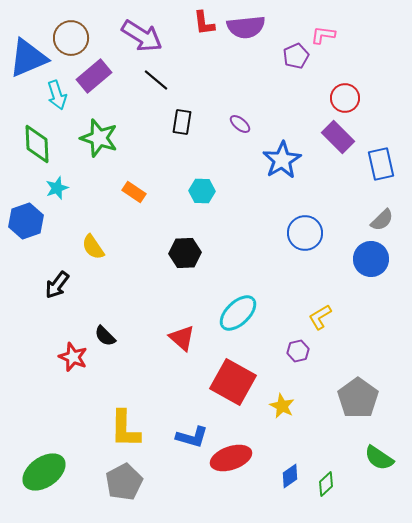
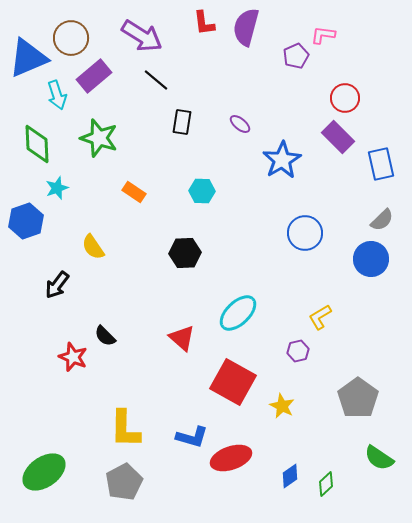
purple semicircle at (246, 27): rotated 111 degrees clockwise
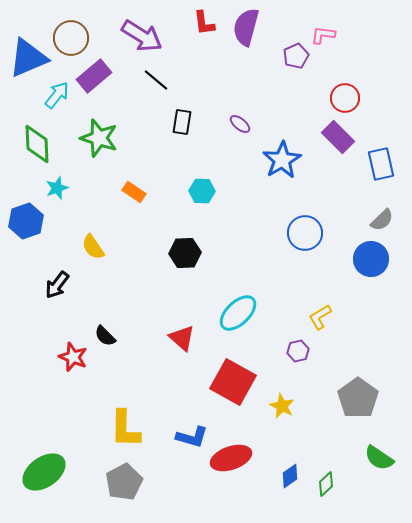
cyan arrow at (57, 95): rotated 124 degrees counterclockwise
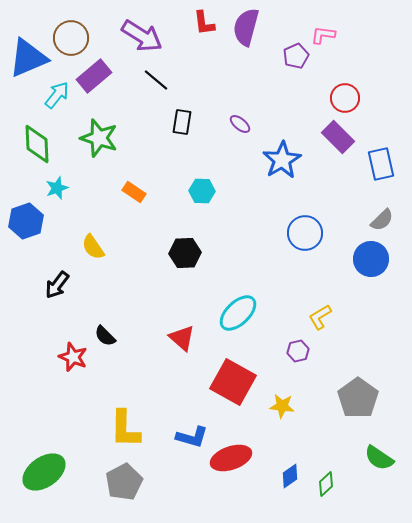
yellow star at (282, 406): rotated 20 degrees counterclockwise
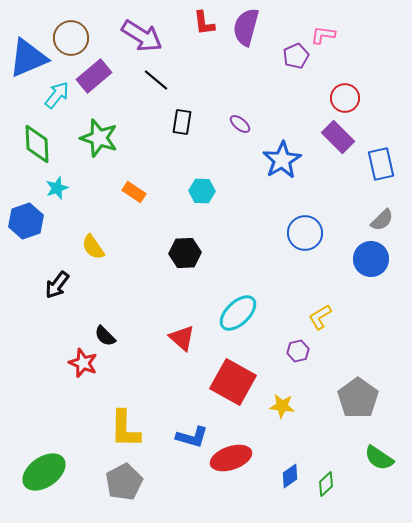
red star at (73, 357): moved 10 px right, 6 px down
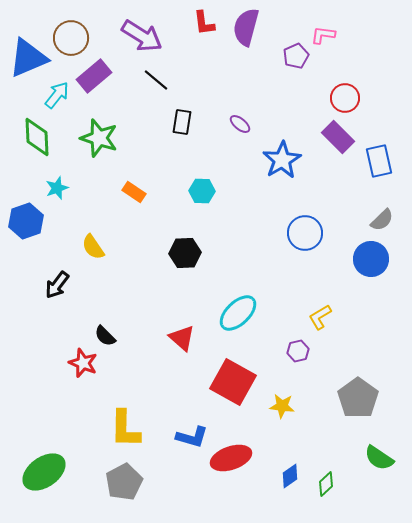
green diamond at (37, 144): moved 7 px up
blue rectangle at (381, 164): moved 2 px left, 3 px up
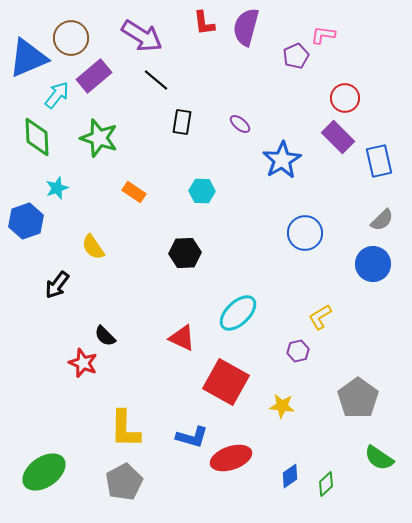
blue circle at (371, 259): moved 2 px right, 5 px down
red triangle at (182, 338): rotated 16 degrees counterclockwise
red square at (233, 382): moved 7 px left
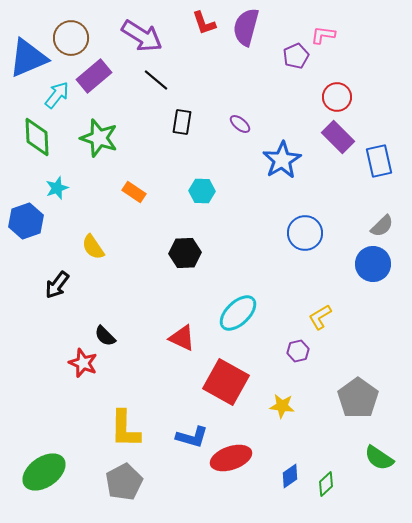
red L-shape at (204, 23): rotated 12 degrees counterclockwise
red circle at (345, 98): moved 8 px left, 1 px up
gray semicircle at (382, 220): moved 6 px down
